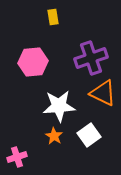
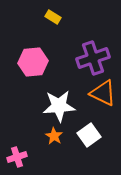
yellow rectangle: rotated 49 degrees counterclockwise
purple cross: moved 2 px right
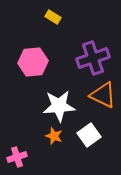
orange triangle: moved 2 px down
orange star: rotated 12 degrees counterclockwise
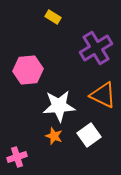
purple cross: moved 3 px right, 10 px up; rotated 12 degrees counterclockwise
pink hexagon: moved 5 px left, 8 px down
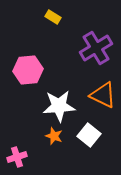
white square: rotated 15 degrees counterclockwise
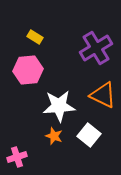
yellow rectangle: moved 18 px left, 20 px down
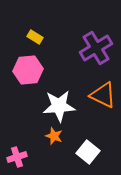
white square: moved 1 px left, 17 px down
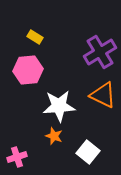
purple cross: moved 4 px right, 4 px down
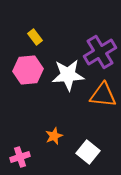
yellow rectangle: rotated 21 degrees clockwise
orange triangle: rotated 20 degrees counterclockwise
white star: moved 9 px right, 31 px up
orange star: rotated 30 degrees clockwise
pink cross: moved 3 px right
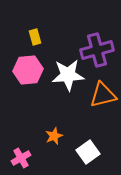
yellow rectangle: rotated 21 degrees clockwise
purple cross: moved 3 px left, 2 px up; rotated 16 degrees clockwise
orange triangle: rotated 20 degrees counterclockwise
white square: rotated 15 degrees clockwise
pink cross: moved 1 px right, 1 px down; rotated 12 degrees counterclockwise
